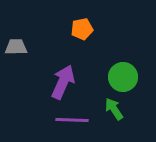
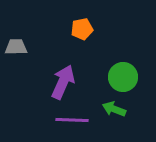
green arrow: rotated 35 degrees counterclockwise
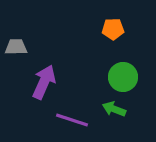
orange pentagon: moved 31 px right; rotated 10 degrees clockwise
purple arrow: moved 19 px left
purple line: rotated 16 degrees clockwise
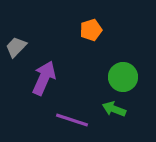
orange pentagon: moved 22 px left, 1 px down; rotated 15 degrees counterclockwise
gray trapezoid: rotated 45 degrees counterclockwise
purple arrow: moved 4 px up
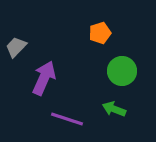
orange pentagon: moved 9 px right, 3 px down
green circle: moved 1 px left, 6 px up
purple line: moved 5 px left, 1 px up
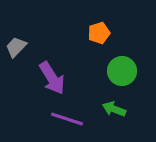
orange pentagon: moved 1 px left
purple arrow: moved 8 px right; rotated 124 degrees clockwise
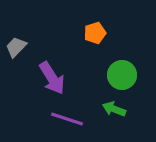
orange pentagon: moved 4 px left
green circle: moved 4 px down
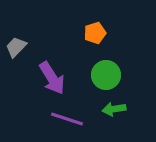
green circle: moved 16 px left
green arrow: rotated 30 degrees counterclockwise
